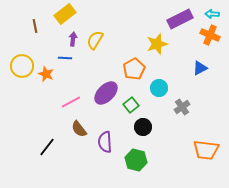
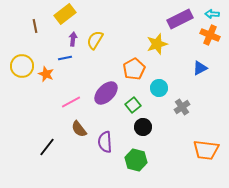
blue line: rotated 16 degrees counterclockwise
green square: moved 2 px right
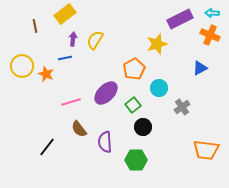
cyan arrow: moved 1 px up
pink line: rotated 12 degrees clockwise
green hexagon: rotated 15 degrees counterclockwise
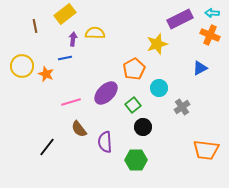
yellow semicircle: moved 7 px up; rotated 60 degrees clockwise
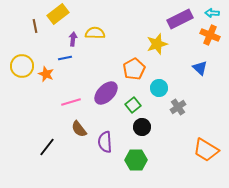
yellow rectangle: moved 7 px left
blue triangle: rotated 49 degrees counterclockwise
gray cross: moved 4 px left
black circle: moved 1 px left
orange trapezoid: rotated 24 degrees clockwise
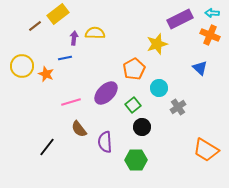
brown line: rotated 64 degrees clockwise
purple arrow: moved 1 px right, 1 px up
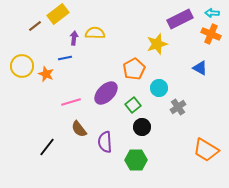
orange cross: moved 1 px right, 1 px up
blue triangle: rotated 14 degrees counterclockwise
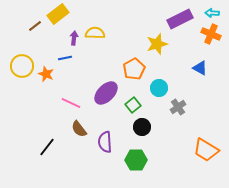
pink line: moved 1 px down; rotated 42 degrees clockwise
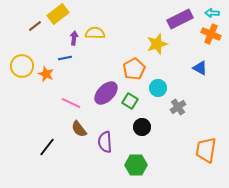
cyan circle: moved 1 px left
green square: moved 3 px left, 4 px up; rotated 21 degrees counterclockwise
orange trapezoid: rotated 68 degrees clockwise
green hexagon: moved 5 px down
